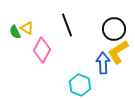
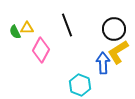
yellow triangle: rotated 32 degrees counterclockwise
pink diamond: moved 1 px left
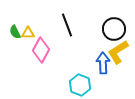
yellow triangle: moved 1 px right, 5 px down
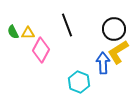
green semicircle: moved 2 px left
cyan hexagon: moved 1 px left, 3 px up
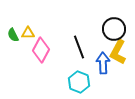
black line: moved 12 px right, 22 px down
green semicircle: moved 3 px down
yellow L-shape: rotated 30 degrees counterclockwise
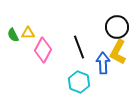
black circle: moved 3 px right, 2 px up
pink diamond: moved 2 px right
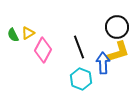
yellow triangle: rotated 32 degrees counterclockwise
yellow L-shape: rotated 135 degrees counterclockwise
cyan hexagon: moved 2 px right, 3 px up
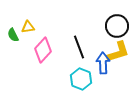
black circle: moved 1 px up
yellow triangle: moved 6 px up; rotated 24 degrees clockwise
pink diamond: rotated 15 degrees clockwise
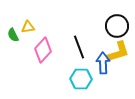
cyan hexagon: rotated 20 degrees counterclockwise
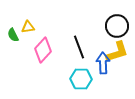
yellow L-shape: moved 1 px left
